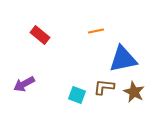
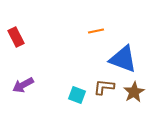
red rectangle: moved 24 px left, 2 px down; rotated 24 degrees clockwise
blue triangle: rotated 32 degrees clockwise
purple arrow: moved 1 px left, 1 px down
brown star: rotated 15 degrees clockwise
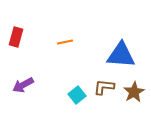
orange line: moved 31 px left, 11 px down
red rectangle: rotated 42 degrees clockwise
blue triangle: moved 2 px left, 4 px up; rotated 16 degrees counterclockwise
cyan square: rotated 30 degrees clockwise
